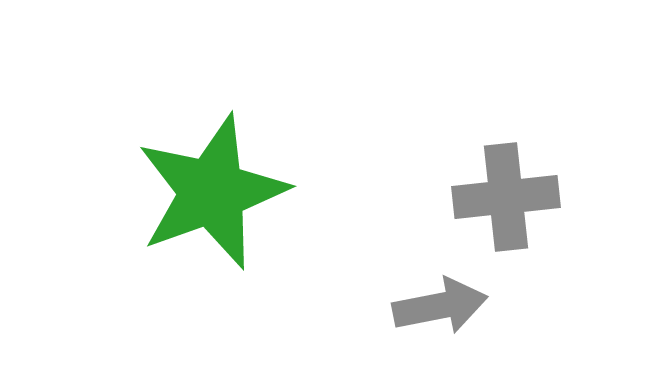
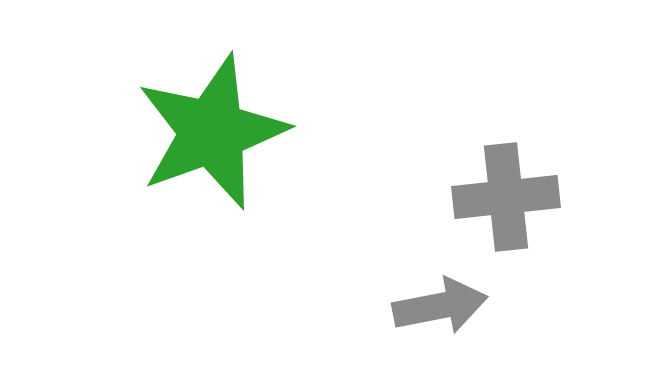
green star: moved 60 px up
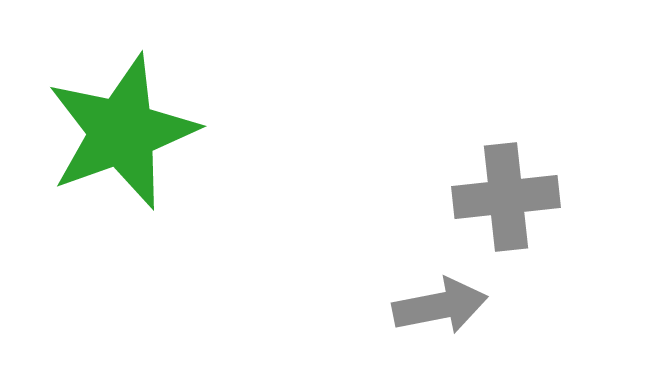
green star: moved 90 px left
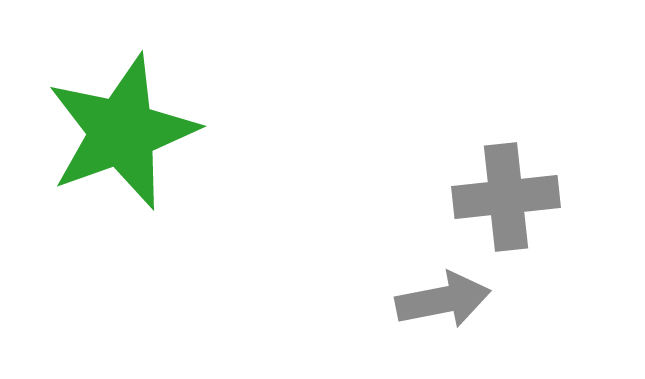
gray arrow: moved 3 px right, 6 px up
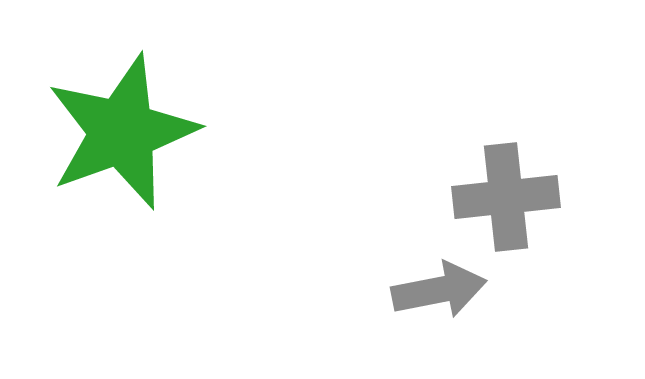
gray arrow: moved 4 px left, 10 px up
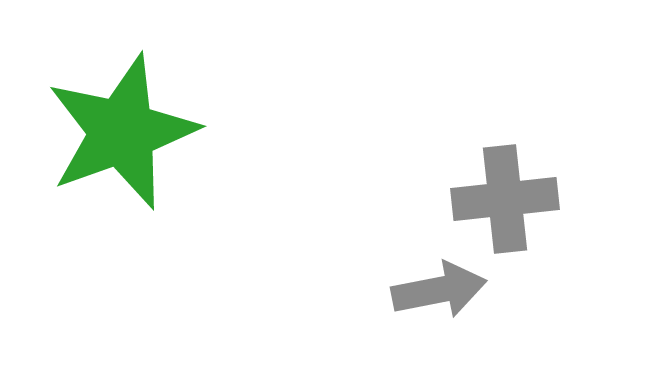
gray cross: moved 1 px left, 2 px down
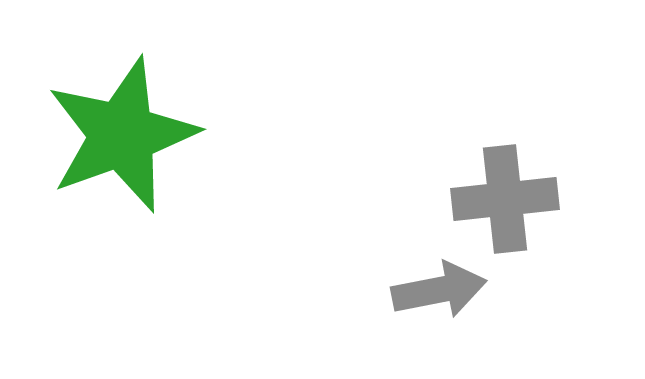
green star: moved 3 px down
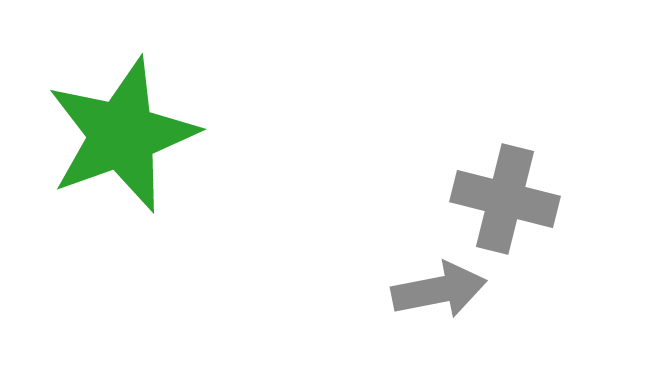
gray cross: rotated 20 degrees clockwise
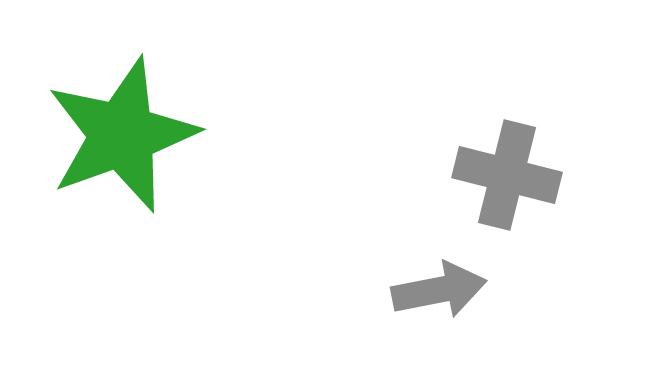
gray cross: moved 2 px right, 24 px up
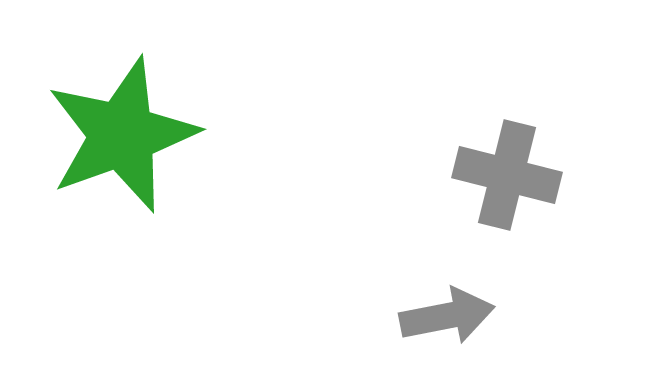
gray arrow: moved 8 px right, 26 px down
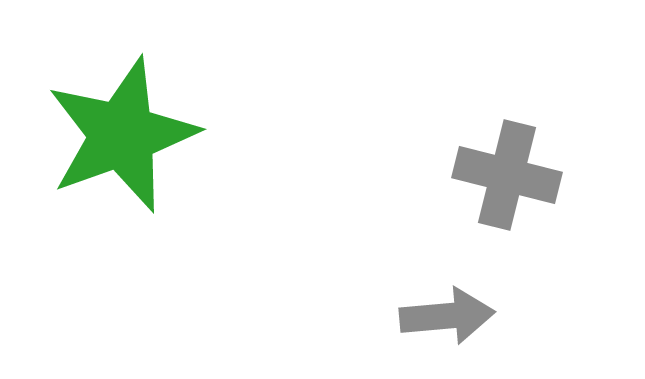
gray arrow: rotated 6 degrees clockwise
